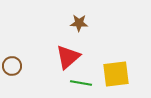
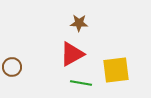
red triangle: moved 4 px right, 3 px up; rotated 12 degrees clockwise
brown circle: moved 1 px down
yellow square: moved 4 px up
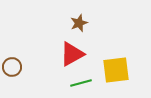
brown star: rotated 24 degrees counterclockwise
green line: rotated 25 degrees counterclockwise
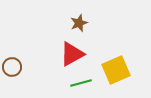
yellow square: rotated 16 degrees counterclockwise
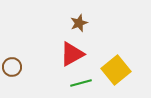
yellow square: rotated 16 degrees counterclockwise
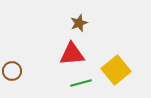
red triangle: rotated 24 degrees clockwise
brown circle: moved 4 px down
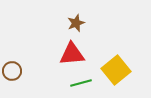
brown star: moved 3 px left
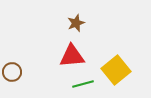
red triangle: moved 2 px down
brown circle: moved 1 px down
green line: moved 2 px right, 1 px down
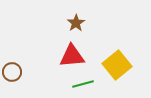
brown star: rotated 12 degrees counterclockwise
yellow square: moved 1 px right, 5 px up
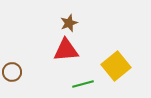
brown star: moved 7 px left; rotated 12 degrees clockwise
red triangle: moved 6 px left, 6 px up
yellow square: moved 1 px left, 1 px down
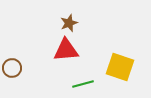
yellow square: moved 4 px right, 1 px down; rotated 32 degrees counterclockwise
brown circle: moved 4 px up
